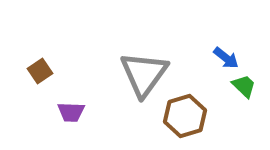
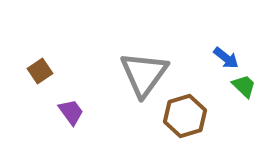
purple trapezoid: rotated 128 degrees counterclockwise
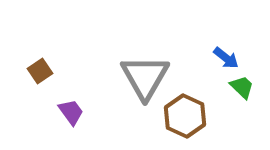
gray triangle: moved 1 px right, 3 px down; rotated 6 degrees counterclockwise
green trapezoid: moved 2 px left, 1 px down
brown hexagon: rotated 18 degrees counterclockwise
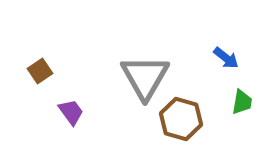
green trapezoid: moved 15 px down; rotated 56 degrees clockwise
brown hexagon: moved 4 px left, 3 px down; rotated 9 degrees counterclockwise
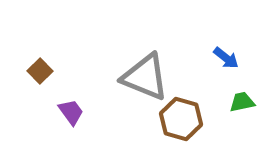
brown square: rotated 10 degrees counterclockwise
gray triangle: rotated 38 degrees counterclockwise
green trapezoid: rotated 112 degrees counterclockwise
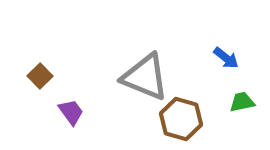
brown square: moved 5 px down
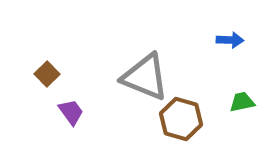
blue arrow: moved 4 px right, 18 px up; rotated 36 degrees counterclockwise
brown square: moved 7 px right, 2 px up
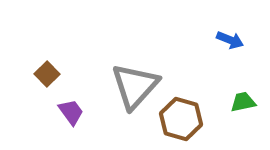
blue arrow: rotated 20 degrees clockwise
gray triangle: moved 10 px left, 9 px down; rotated 50 degrees clockwise
green trapezoid: moved 1 px right
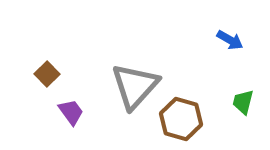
blue arrow: rotated 8 degrees clockwise
green trapezoid: rotated 64 degrees counterclockwise
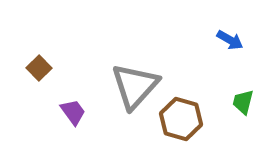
brown square: moved 8 px left, 6 px up
purple trapezoid: moved 2 px right
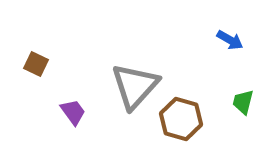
brown square: moved 3 px left, 4 px up; rotated 20 degrees counterclockwise
